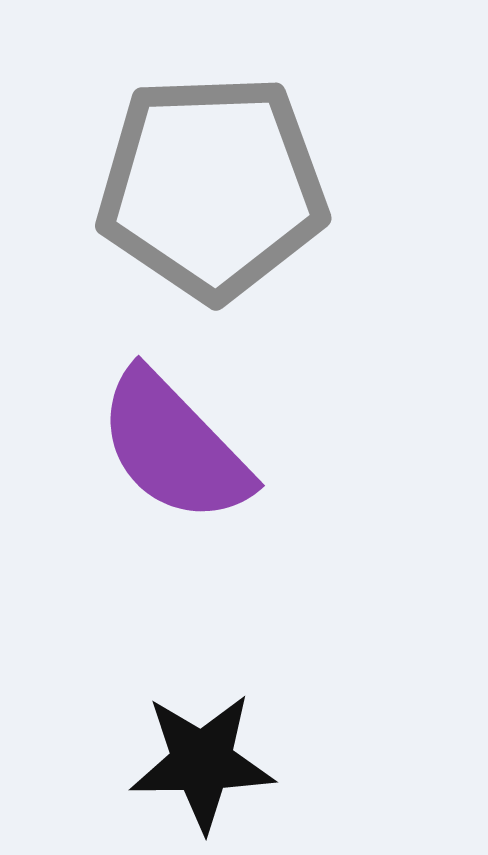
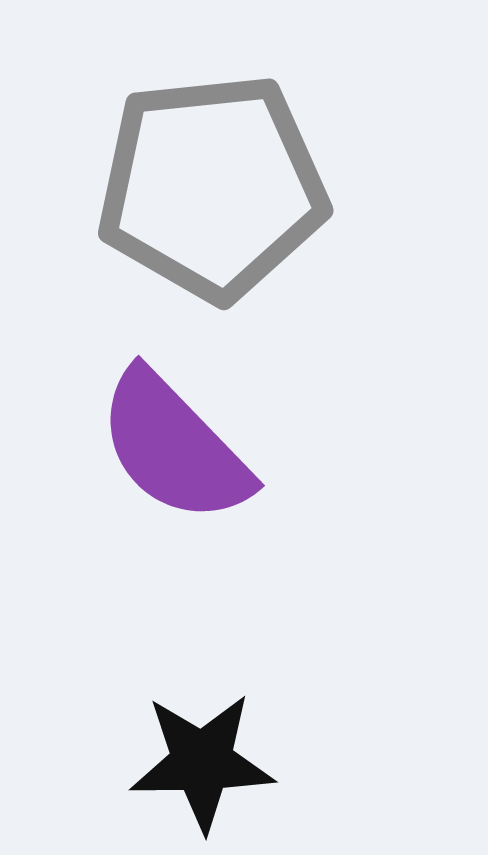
gray pentagon: rotated 4 degrees counterclockwise
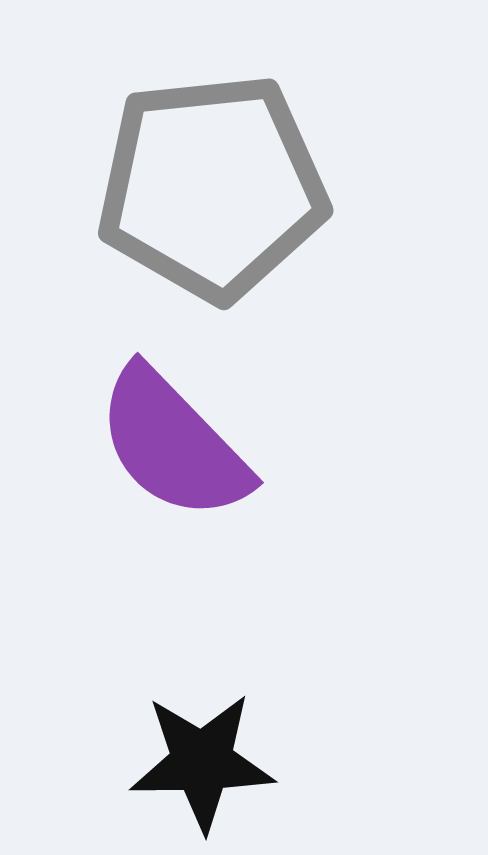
purple semicircle: moved 1 px left, 3 px up
